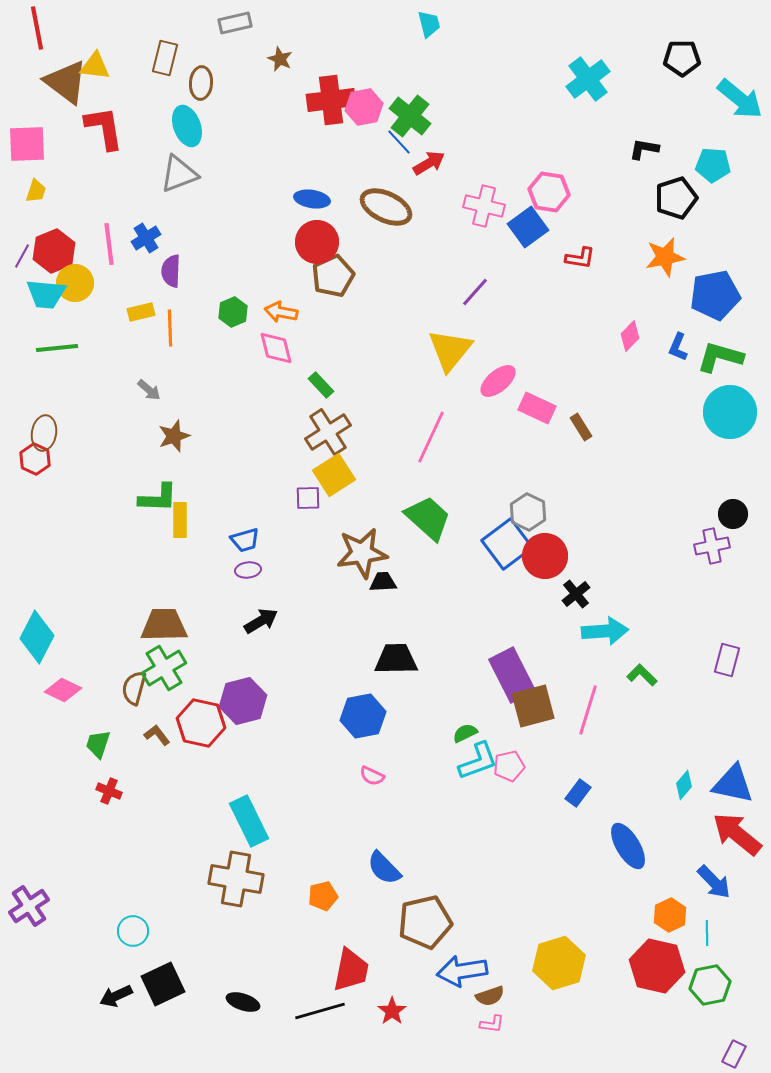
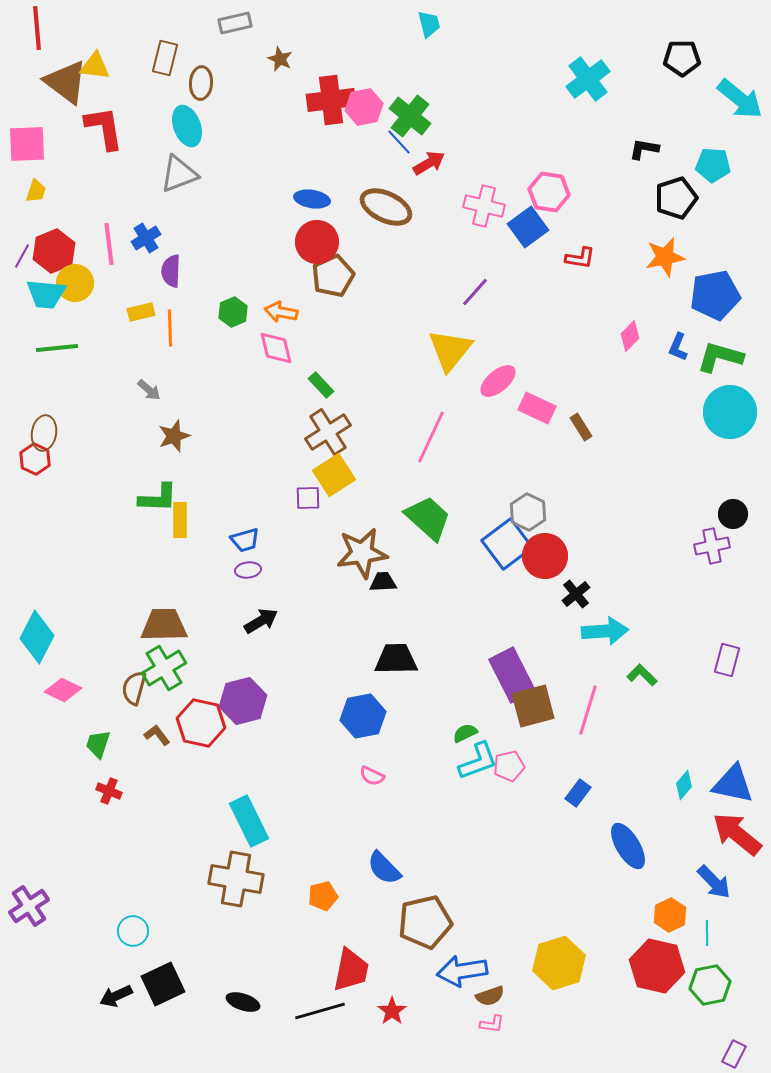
red line at (37, 28): rotated 6 degrees clockwise
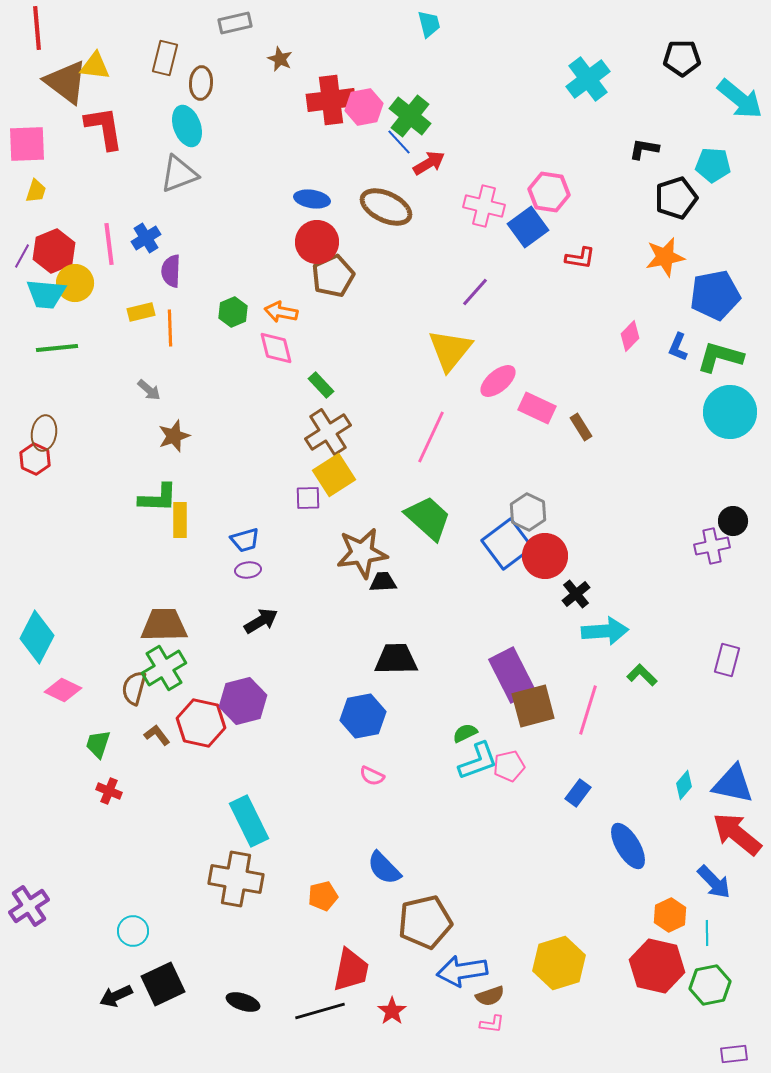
black circle at (733, 514): moved 7 px down
purple rectangle at (734, 1054): rotated 56 degrees clockwise
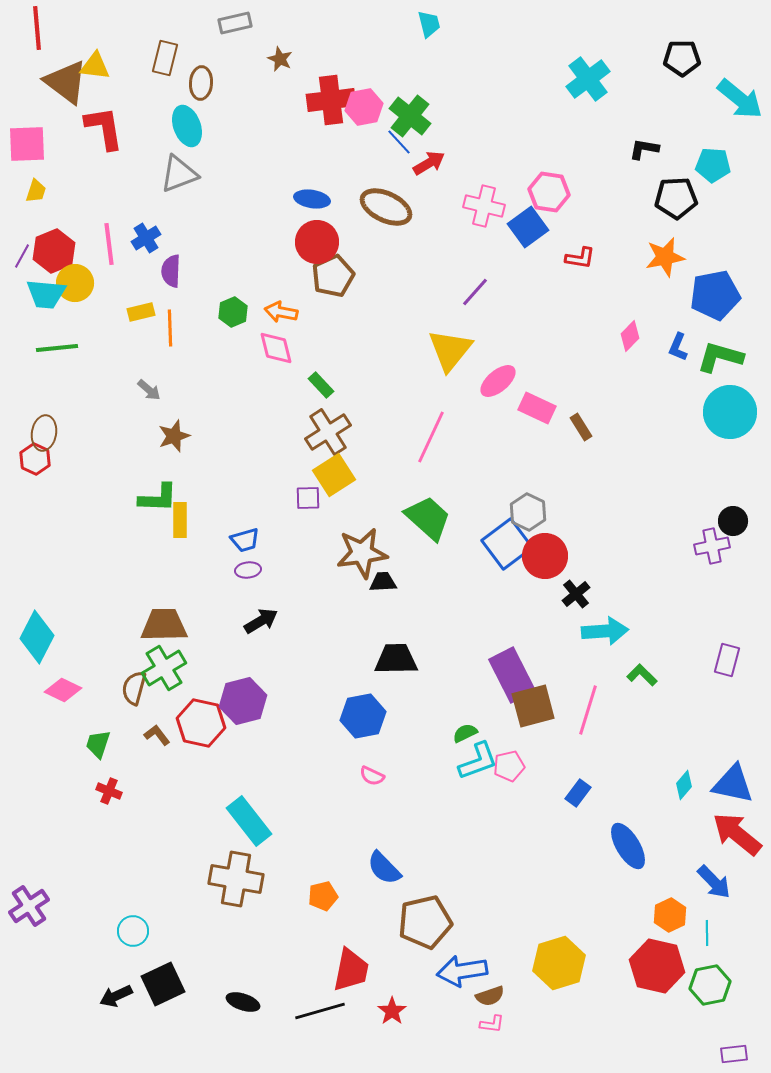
black pentagon at (676, 198): rotated 15 degrees clockwise
cyan rectangle at (249, 821): rotated 12 degrees counterclockwise
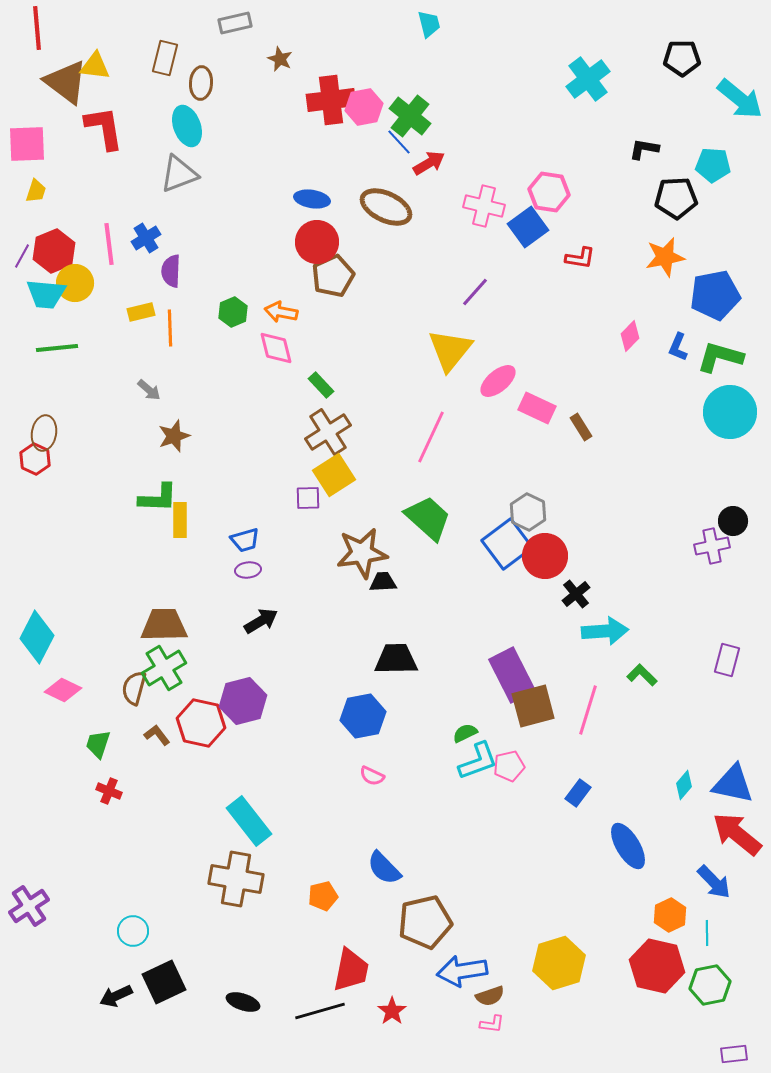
black square at (163, 984): moved 1 px right, 2 px up
